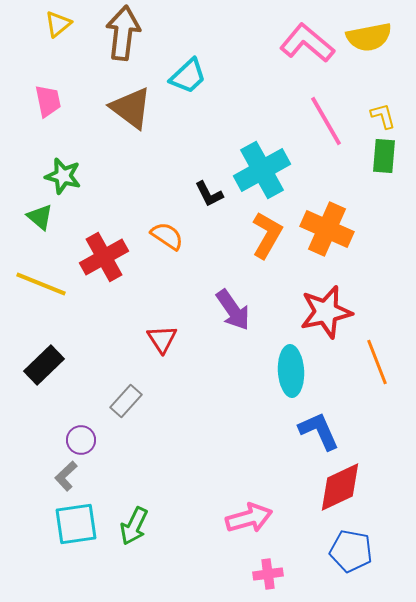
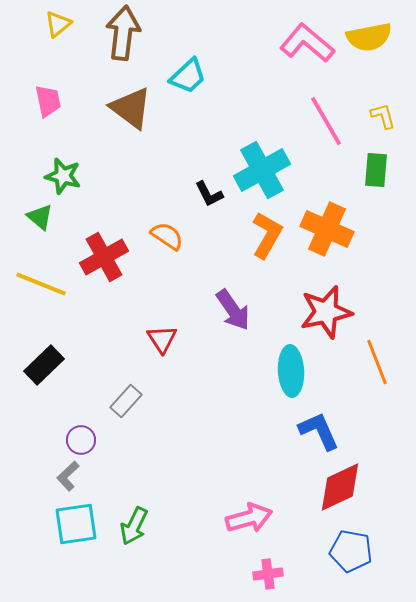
green rectangle: moved 8 px left, 14 px down
gray L-shape: moved 2 px right
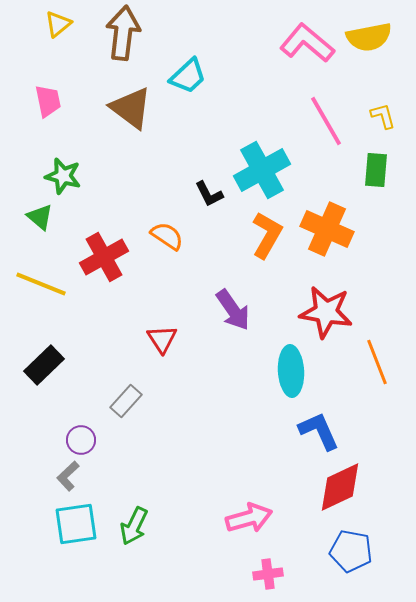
red star: rotated 22 degrees clockwise
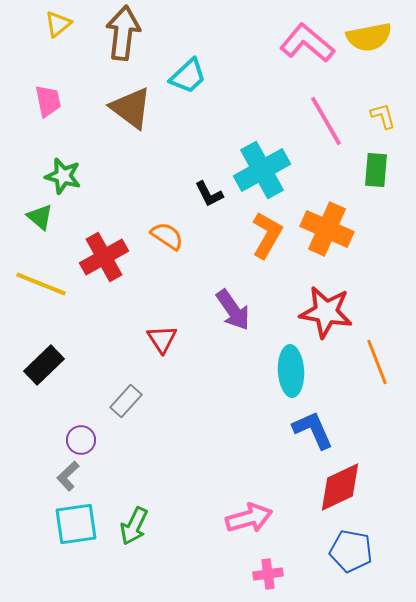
blue L-shape: moved 6 px left, 1 px up
